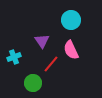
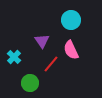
cyan cross: rotated 24 degrees counterclockwise
green circle: moved 3 px left
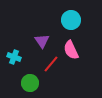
cyan cross: rotated 24 degrees counterclockwise
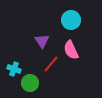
cyan cross: moved 12 px down
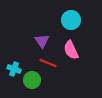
red line: moved 3 px left, 1 px up; rotated 72 degrees clockwise
green circle: moved 2 px right, 3 px up
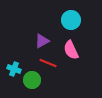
purple triangle: rotated 35 degrees clockwise
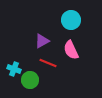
green circle: moved 2 px left
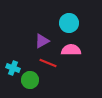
cyan circle: moved 2 px left, 3 px down
pink semicircle: rotated 114 degrees clockwise
cyan cross: moved 1 px left, 1 px up
